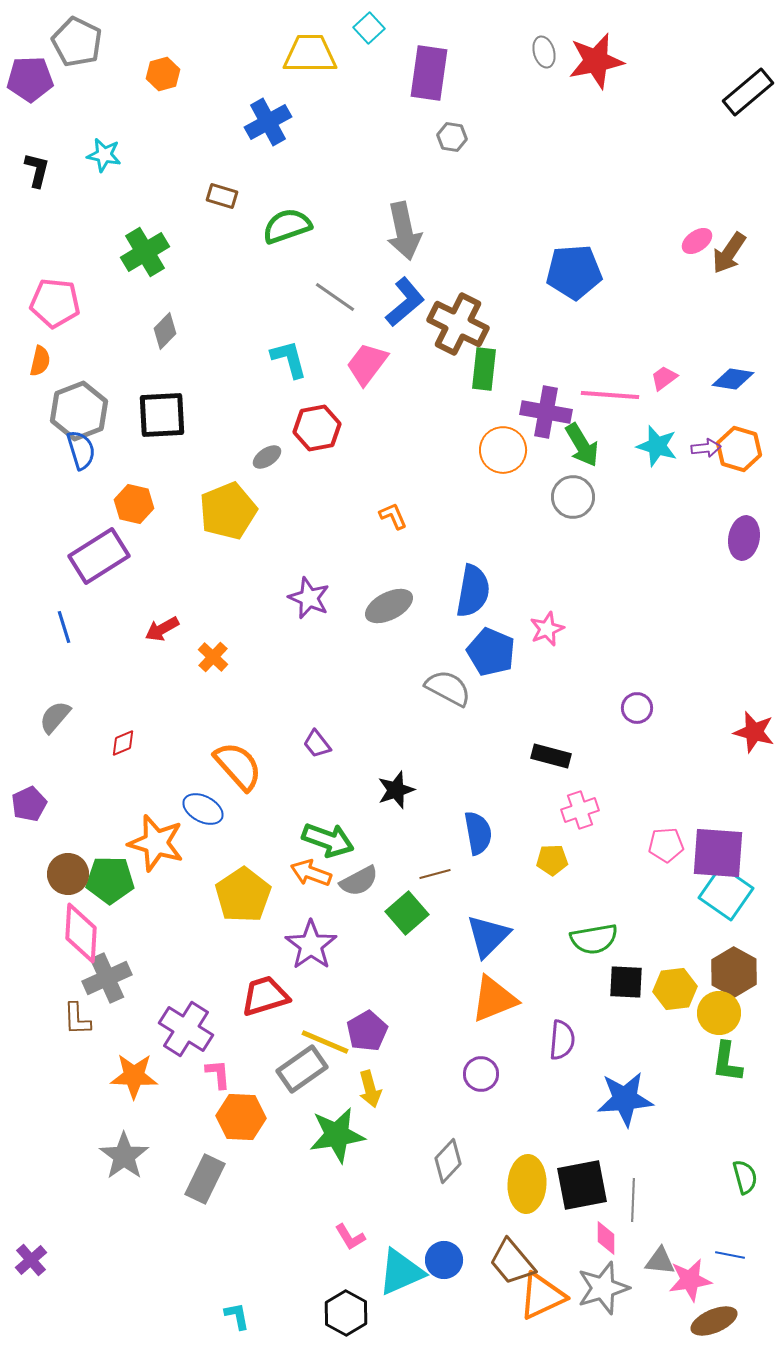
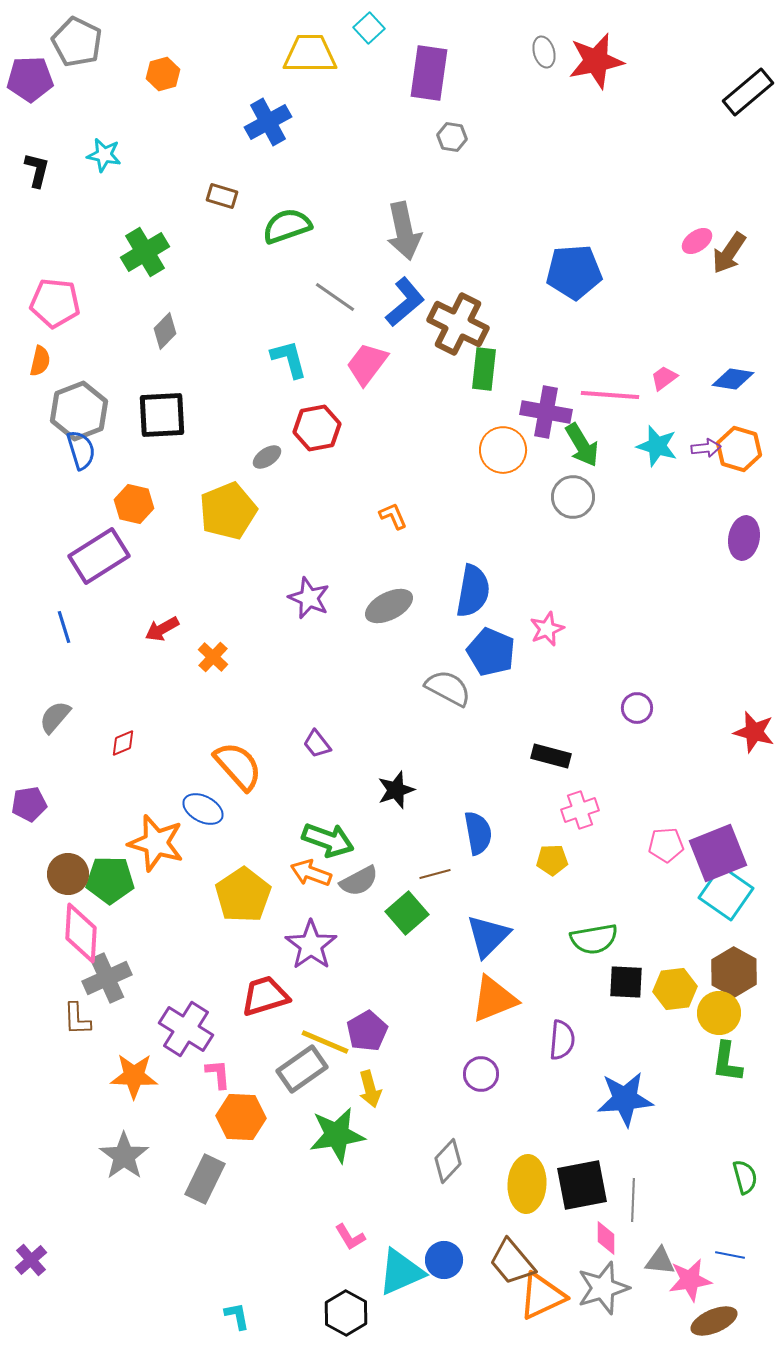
purple pentagon at (29, 804): rotated 16 degrees clockwise
purple square at (718, 853): rotated 26 degrees counterclockwise
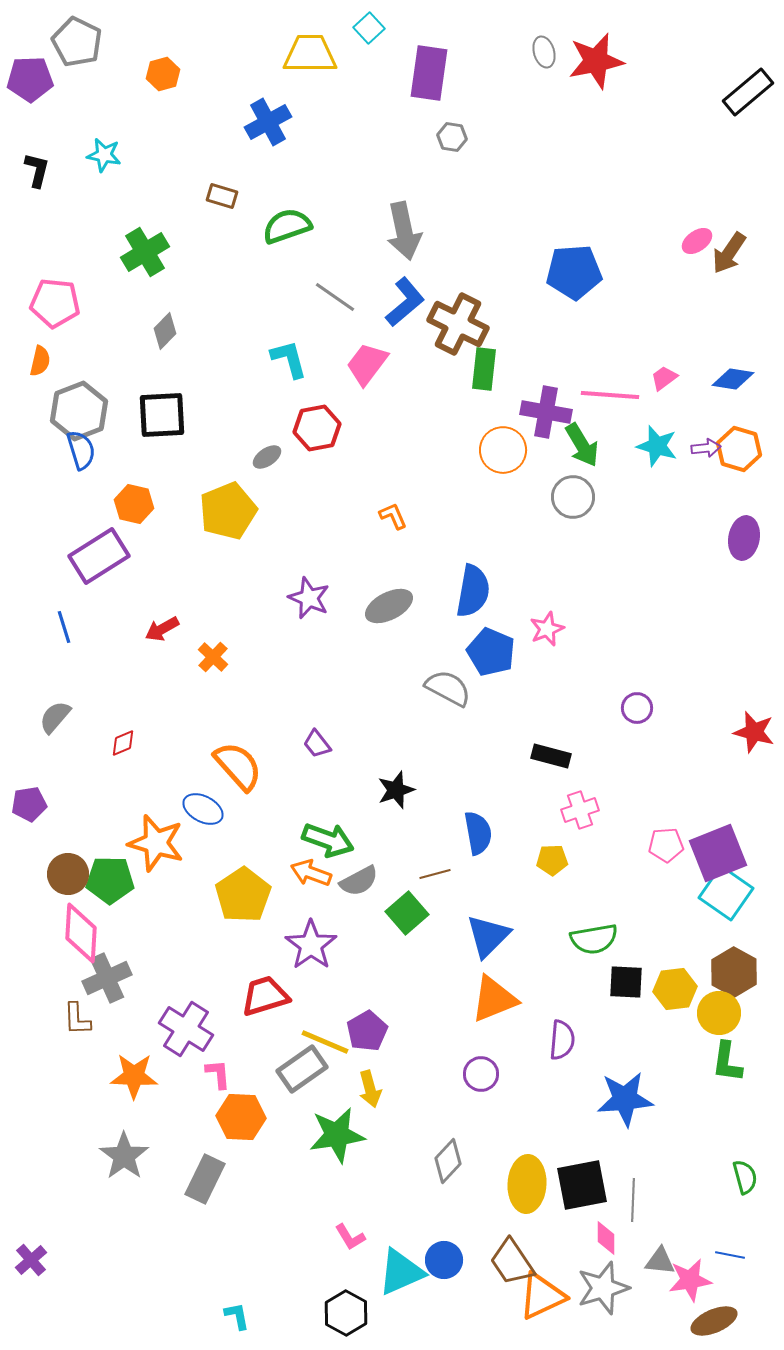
brown trapezoid at (512, 1262): rotated 6 degrees clockwise
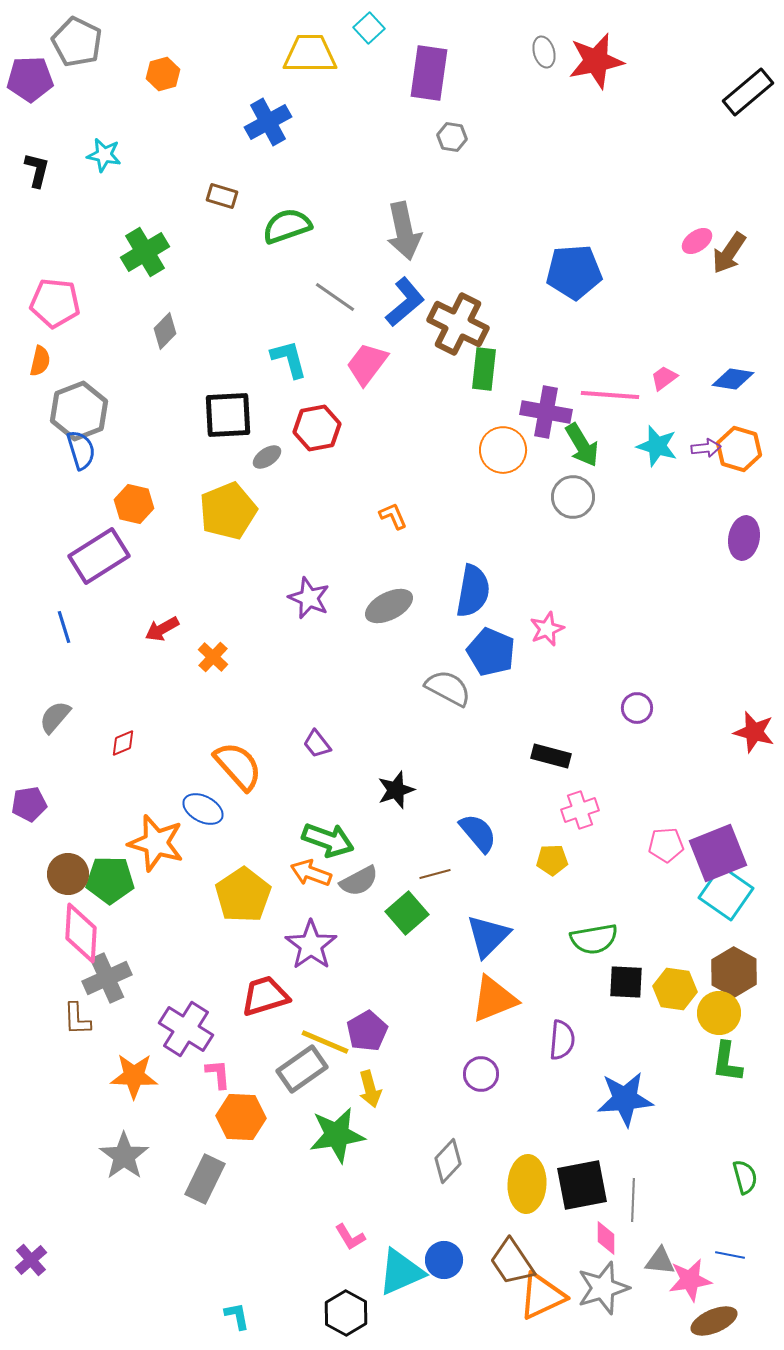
black square at (162, 415): moved 66 px right
blue semicircle at (478, 833): rotated 30 degrees counterclockwise
yellow hexagon at (675, 989): rotated 15 degrees clockwise
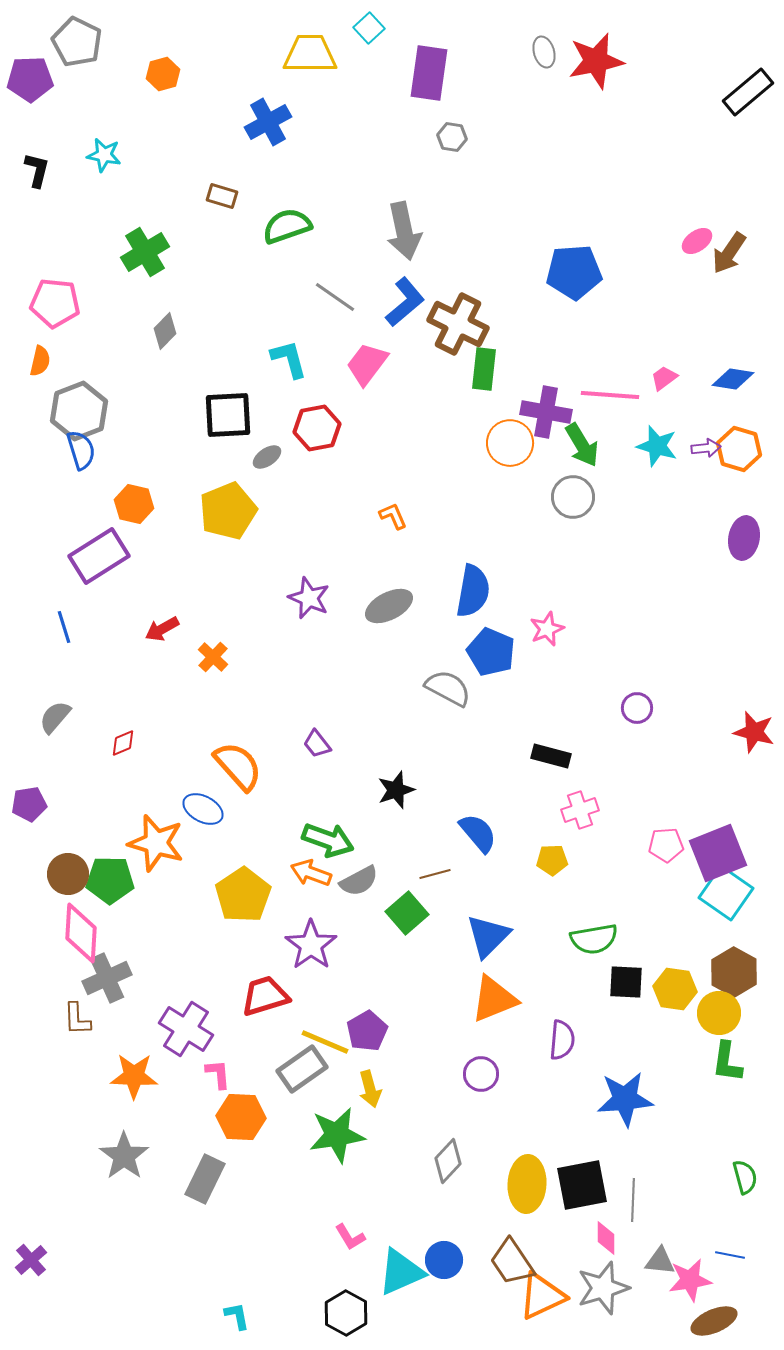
orange circle at (503, 450): moved 7 px right, 7 px up
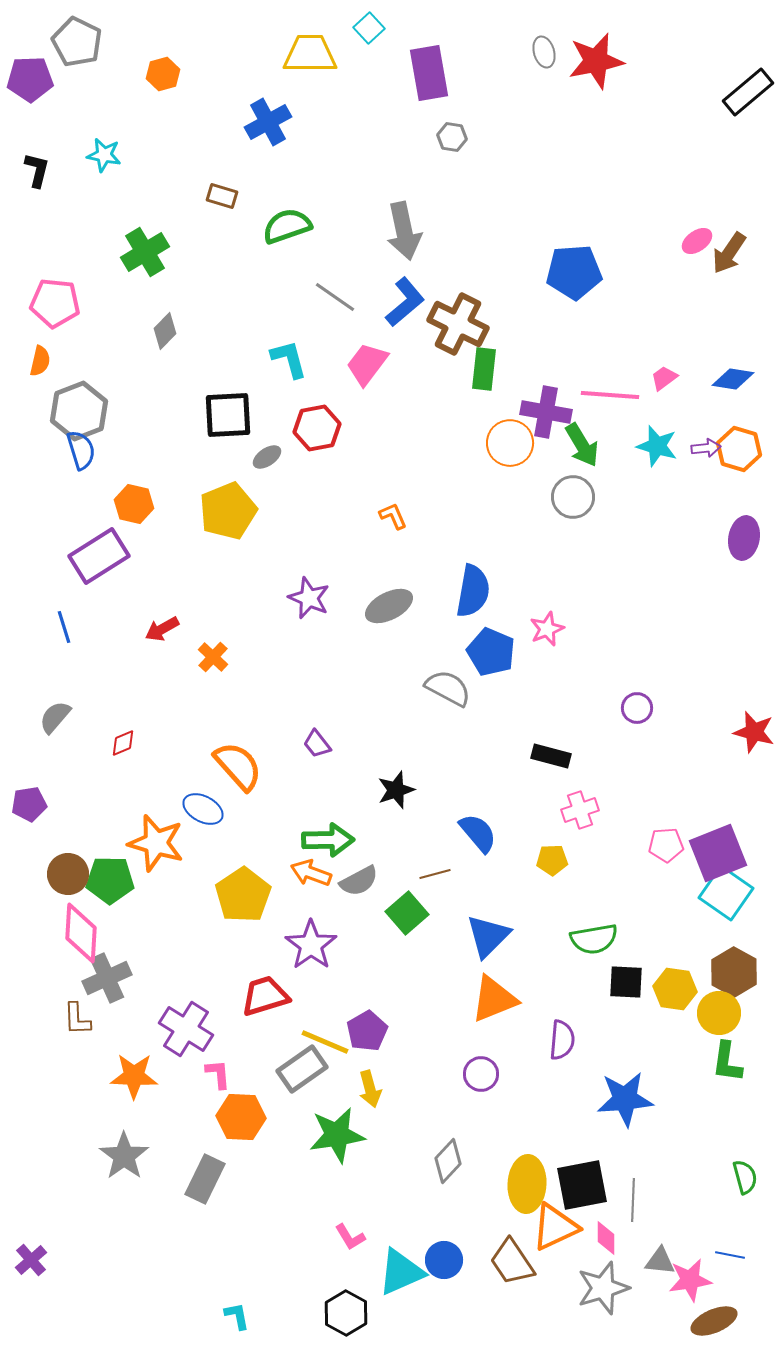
purple rectangle at (429, 73): rotated 18 degrees counterclockwise
green arrow at (328, 840): rotated 21 degrees counterclockwise
orange triangle at (542, 1296): moved 13 px right, 69 px up
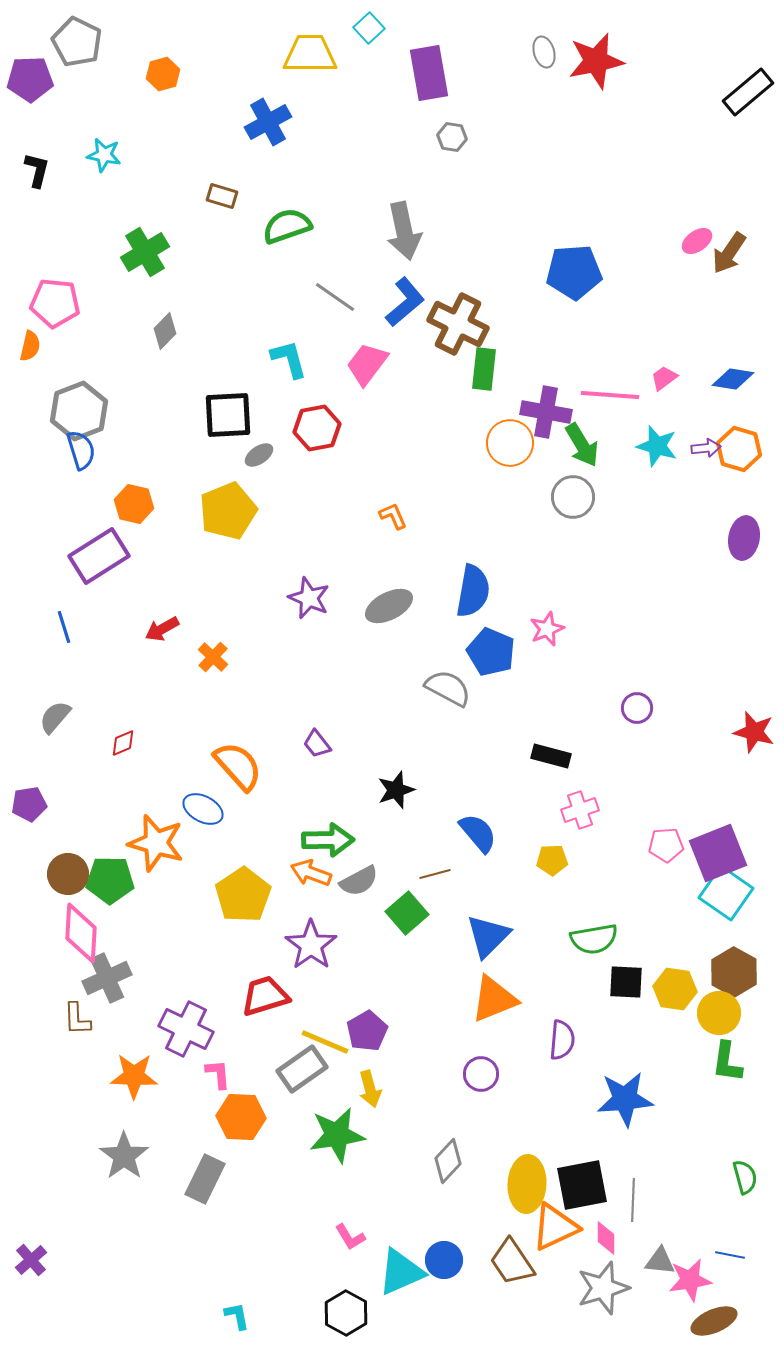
orange semicircle at (40, 361): moved 10 px left, 15 px up
gray ellipse at (267, 457): moved 8 px left, 2 px up
purple cross at (186, 1029): rotated 6 degrees counterclockwise
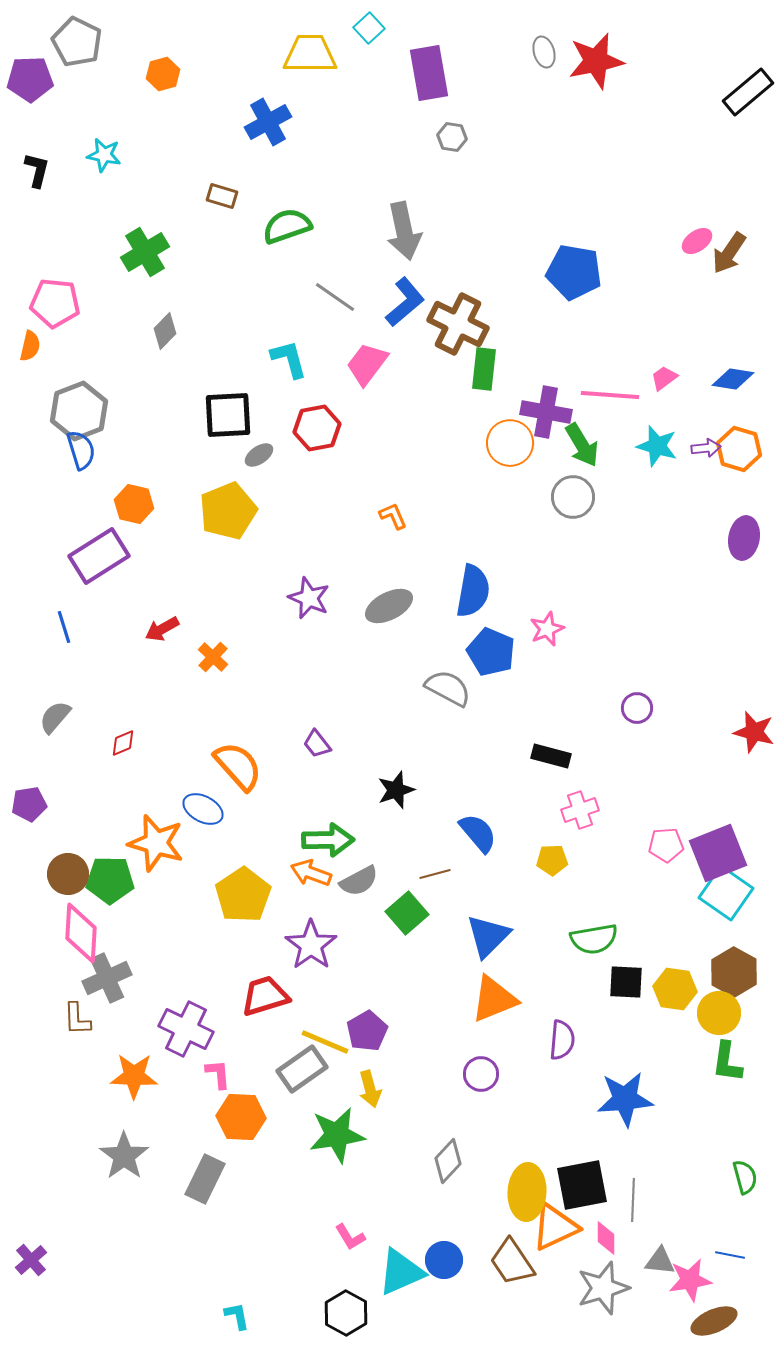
blue pentagon at (574, 272): rotated 14 degrees clockwise
yellow ellipse at (527, 1184): moved 8 px down
